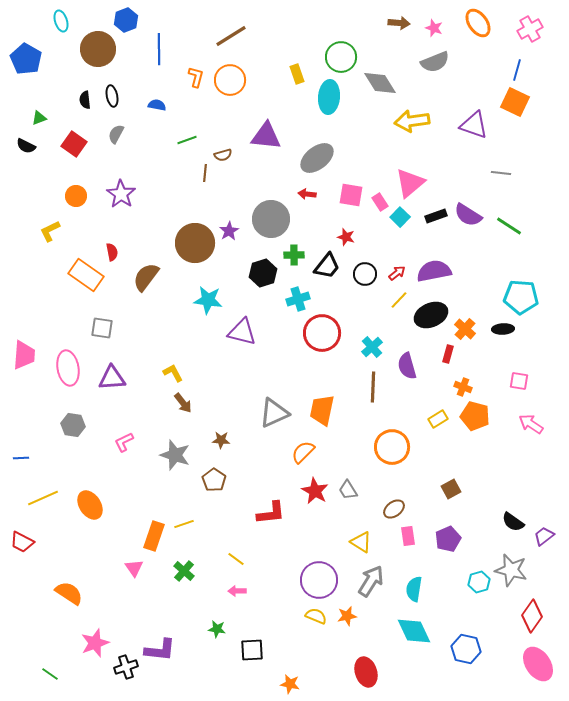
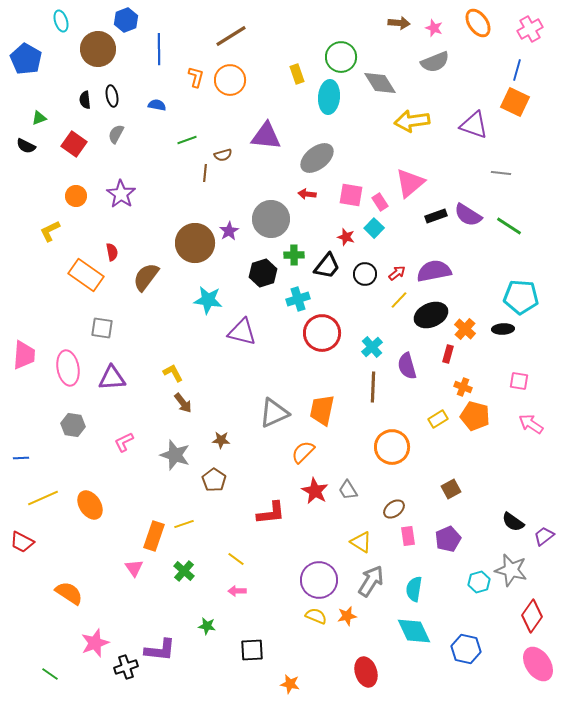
cyan square at (400, 217): moved 26 px left, 11 px down
green star at (217, 629): moved 10 px left, 3 px up
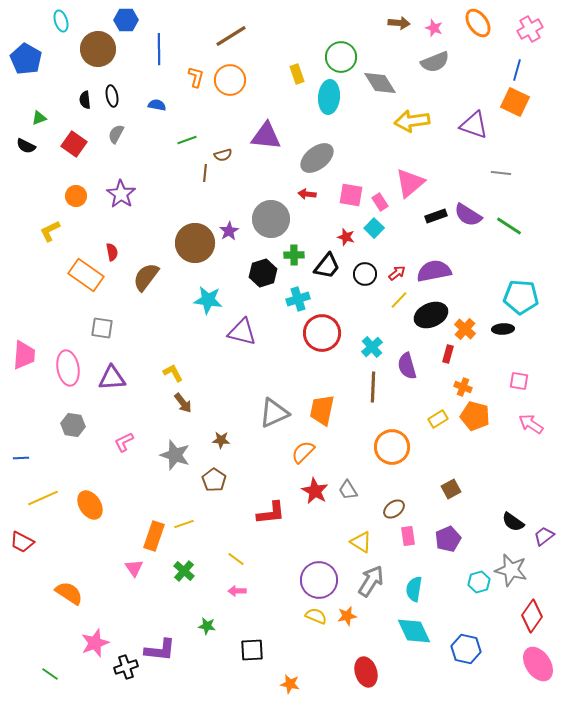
blue hexagon at (126, 20): rotated 20 degrees clockwise
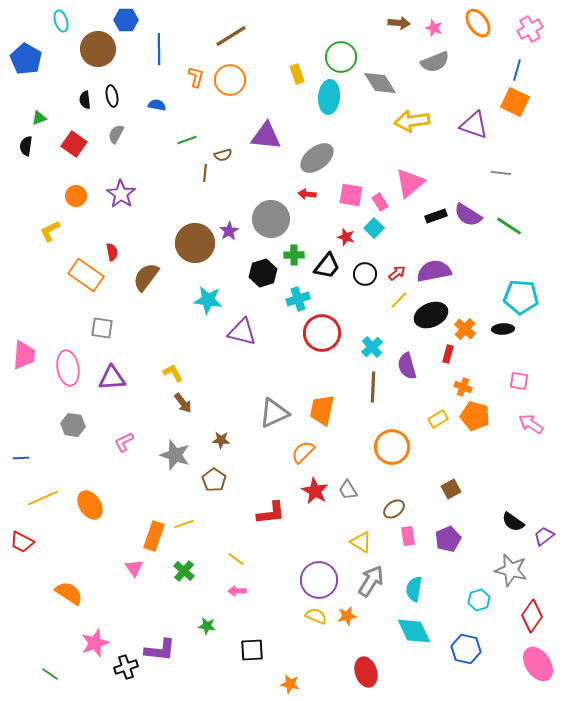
black semicircle at (26, 146): rotated 72 degrees clockwise
cyan hexagon at (479, 582): moved 18 px down
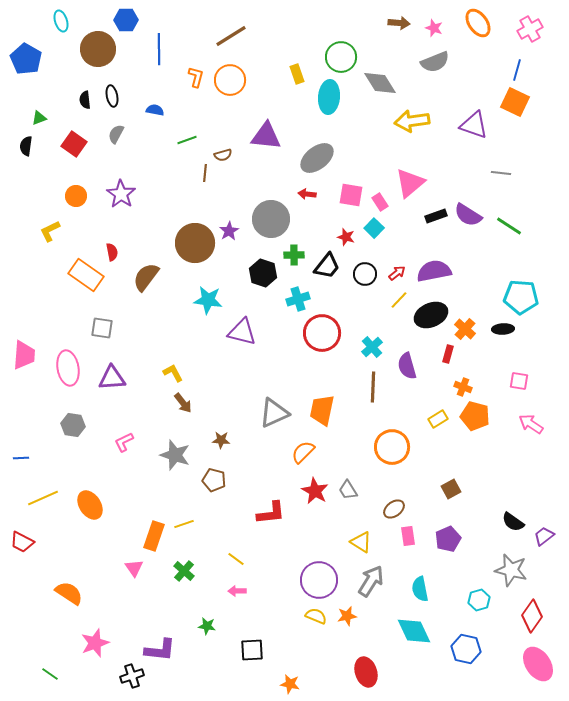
blue semicircle at (157, 105): moved 2 px left, 5 px down
black hexagon at (263, 273): rotated 24 degrees counterclockwise
brown pentagon at (214, 480): rotated 20 degrees counterclockwise
cyan semicircle at (414, 589): moved 6 px right; rotated 20 degrees counterclockwise
black cross at (126, 667): moved 6 px right, 9 px down
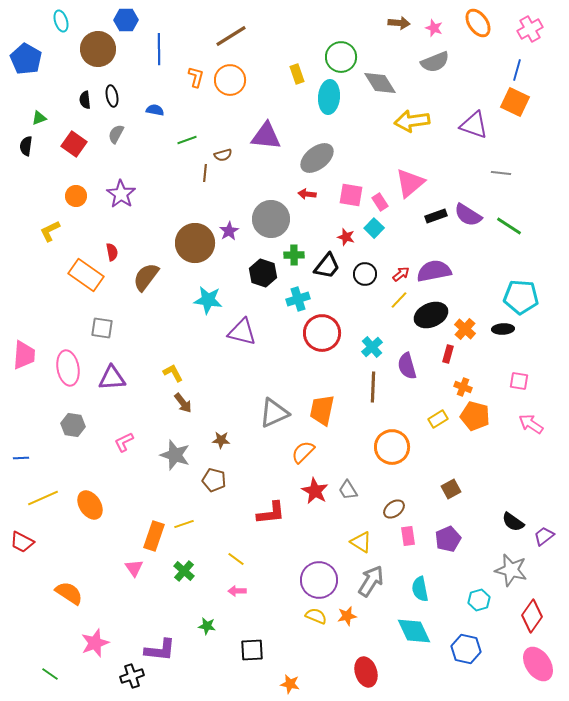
red arrow at (397, 273): moved 4 px right, 1 px down
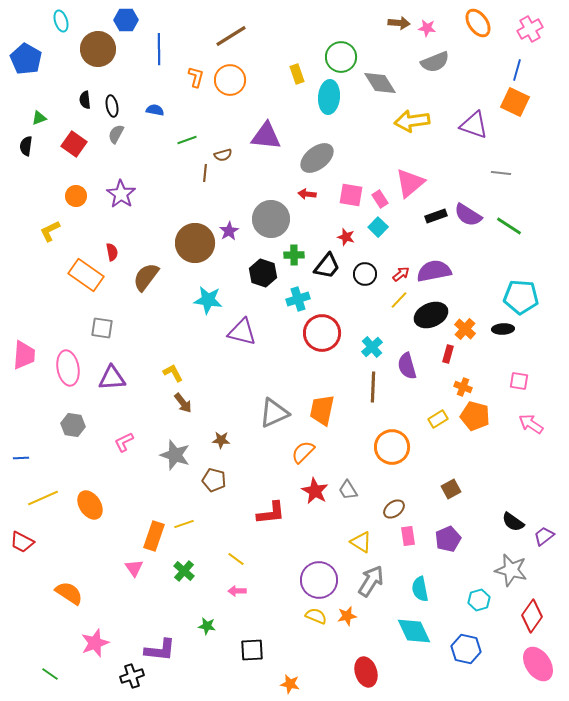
pink star at (434, 28): moved 7 px left; rotated 12 degrees counterclockwise
black ellipse at (112, 96): moved 10 px down
pink rectangle at (380, 202): moved 3 px up
cyan square at (374, 228): moved 4 px right, 1 px up
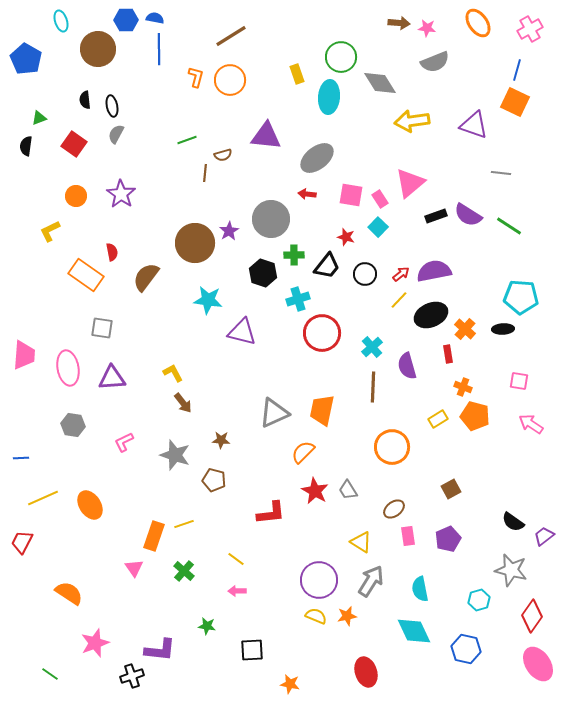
blue semicircle at (155, 110): moved 92 px up
red rectangle at (448, 354): rotated 24 degrees counterclockwise
red trapezoid at (22, 542): rotated 90 degrees clockwise
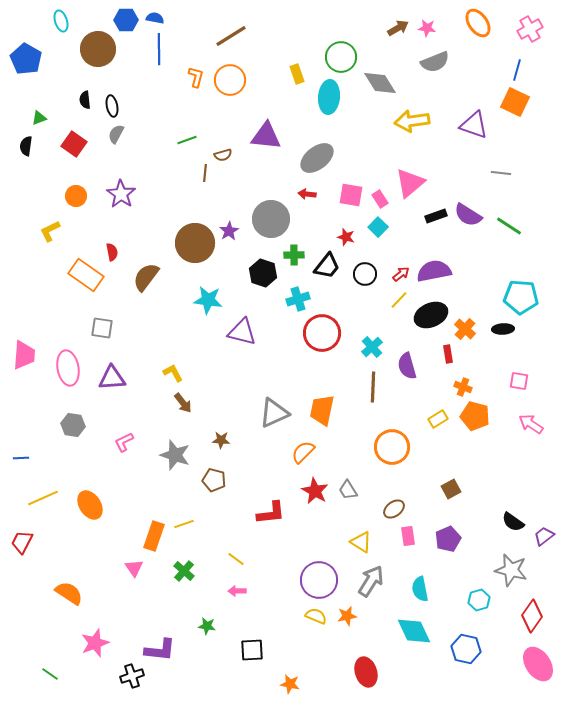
brown arrow at (399, 23): moved 1 px left, 5 px down; rotated 35 degrees counterclockwise
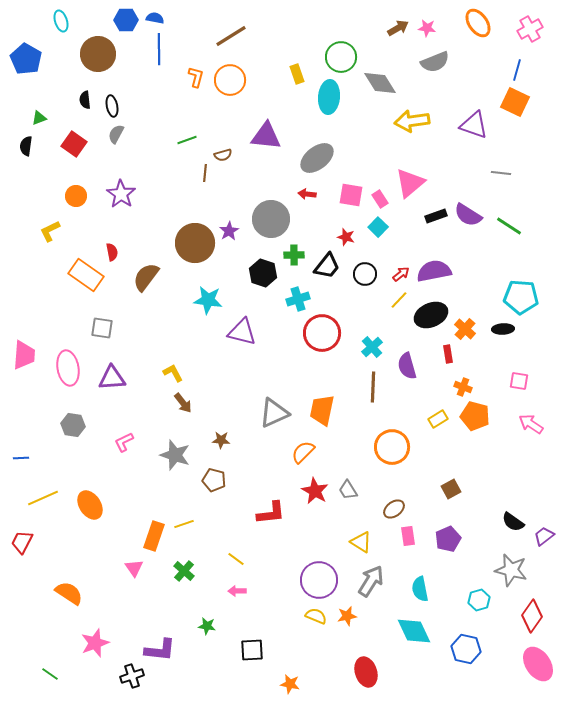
brown circle at (98, 49): moved 5 px down
